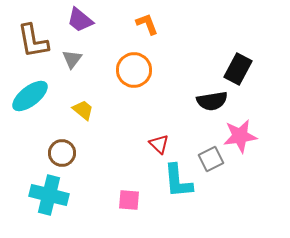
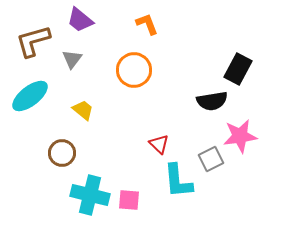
brown L-shape: rotated 84 degrees clockwise
cyan cross: moved 41 px right
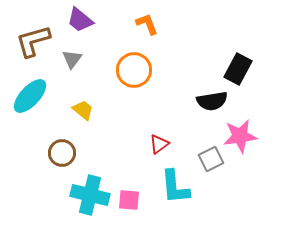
cyan ellipse: rotated 9 degrees counterclockwise
red triangle: rotated 40 degrees clockwise
cyan L-shape: moved 3 px left, 6 px down
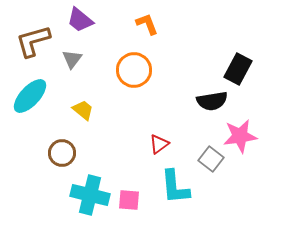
gray square: rotated 25 degrees counterclockwise
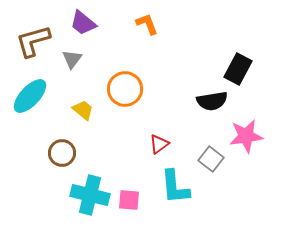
purple trapezoid: moved 3 px right, 3 px down
orange circle: moved 9 px left, 19 px down
pink star: moved 6 px right
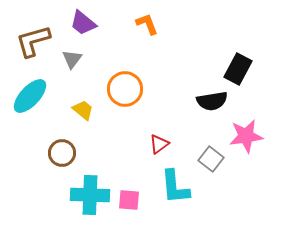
cyan cross: rotated 12 degrees counterclockwise
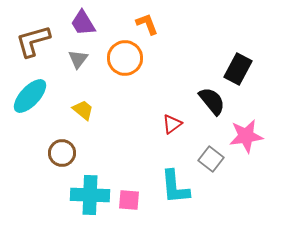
purple trapezoid: rotated 20 degrees clockwise
gray triangle: moved 6 px right
orange circle: moved 31 px up
black semicircle: rotated 120 degrees counterclockwise
red triangle: moved 13 px right, 20 px up
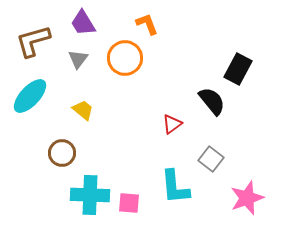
pink star: moved 1 px right, 62 px down; rotated 12 degrees counterclockwise
pink square: moved 3 px down
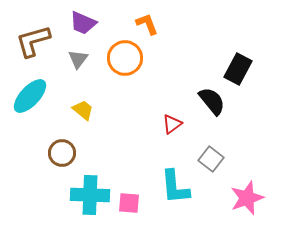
purple trapezoid: rotated 36 degrees counterclockwise
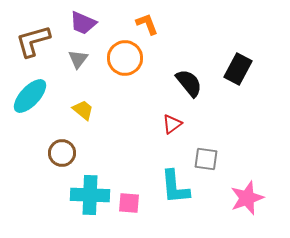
black semicircle: moved 23 px left, 18 px up
gray square: moved 5 px left; rotated 30 degrees counterclockwise
